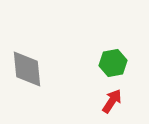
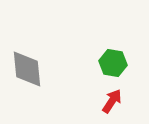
green hexagon: rotated 20 degrees clockwise
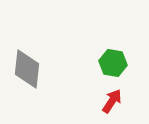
gray diamond: rotated 12 degrees clockwise
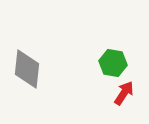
red arrow: moved 12 px right, 8 px up
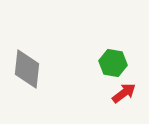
red arrow: rotated 20 degrees clockwise
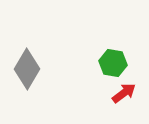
gray diamond: rotated 24 degrees clockwise
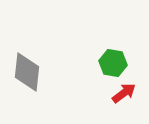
gray diamond: moved 3 px down; rotated 24 degrees counterclockwise
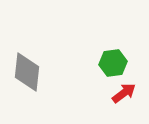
green hexagon: rotated 16 degrees counterclockwise
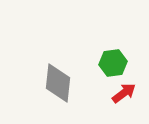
gray diamond: moved 31 px right, 11 px down
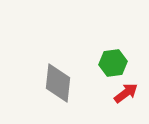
red arrow: moved 2 px right
